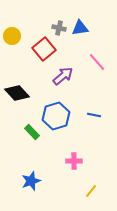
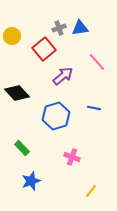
gray cross: rotated 32 degrees counterclockwise
blue line: moved 7 px up
green rectangle: moved 10 px left, 16 px down
pink cross: moved 2 px left, 4 px up; rotated 21 degrees clockwise
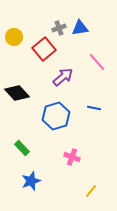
yellow circle: moved 2 px right, 1 px down
purple arrow: moved 1 px down
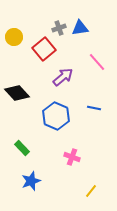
blue hexagon: rotated 20 degrees counterclockwise
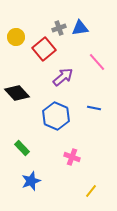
yellow circle: moved 2 px right
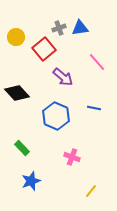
purple arrow: rotated 80 degrees clockwise
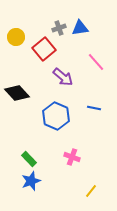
pink line: moved 1 px left
green rectangle: moved 7 px right, 11 px down
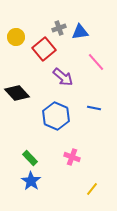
blue triangle: moved 4 px down
green rectangle: moved 1 px right, 1 px up
blue star: rotated 18 degrees counterclockwise
yellow line: moved 1 px right, 2 px up
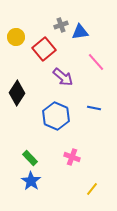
gray cross: moved 2 px right, 3 px up
black diamond: rotated 75 degrees clockwise
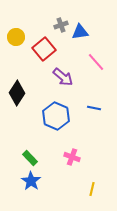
yellow line: rotated 24 degrees counterclockwise
